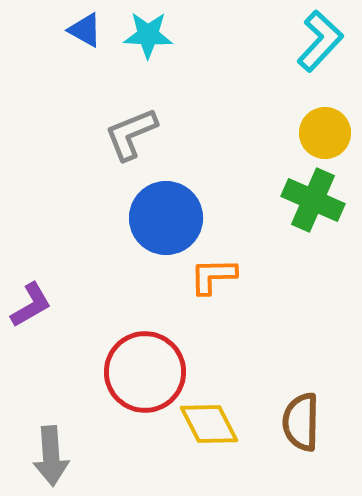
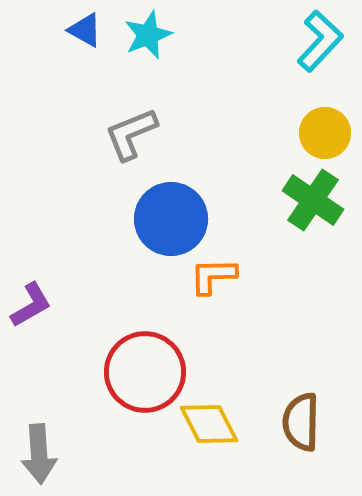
cyan star: rotated 24 degrees counterclockwise
green cross: rotated 10 degrees clockwise
blue circle: moved 5 px right, 1 px down
gray arrow: moved 12 px left, 2 px up
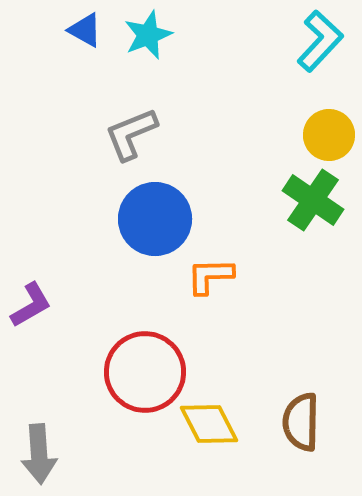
yellow circle: moved 4 px right, 2 px down
blue circle: moved 16 px left
orange L-shape: moved 3 px left
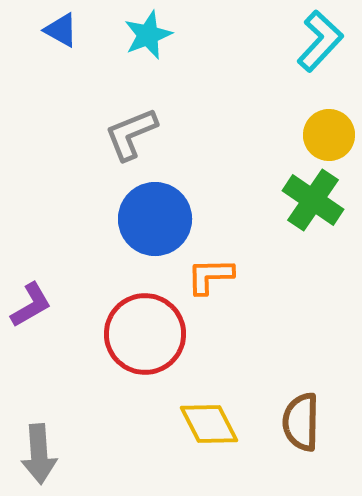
blue triangle: moved 24 px left
red circle: moved 38 px up
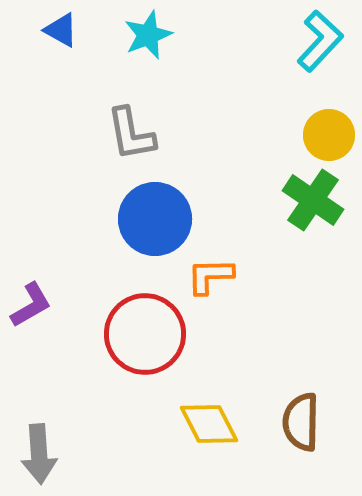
gray L-shape: rotated 78 degrees counterclockwise
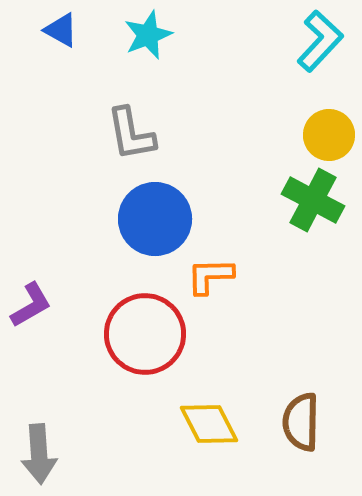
green cross: rotated 6 degrees counterclockwise
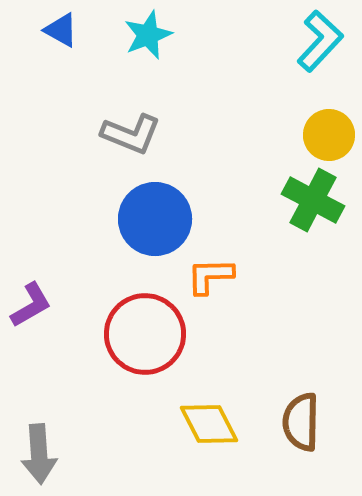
gray L-shape: rotated 58 degrees counterclockwise
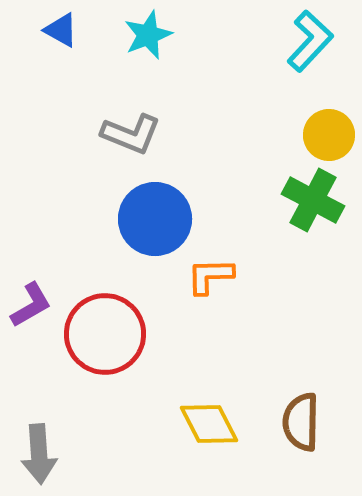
cyan L-shape: moved 10 px left
red circle: moved 40 px left
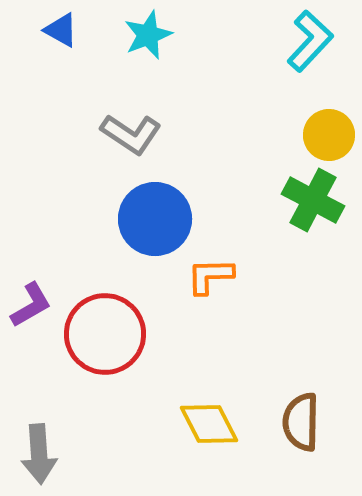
gray L-shape: rotated 12 degrees clockwise
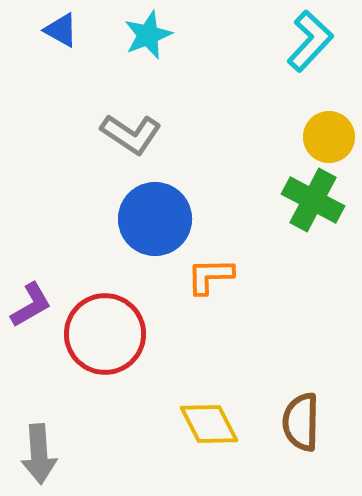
yellow circle: moved 2 px down
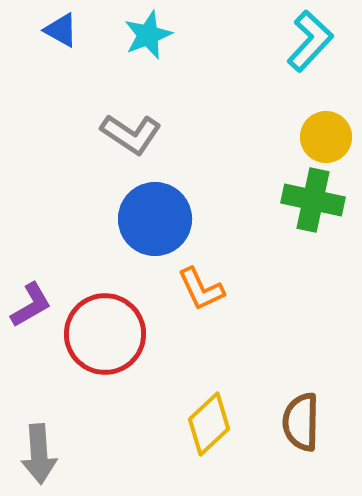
yellow circle: moved 3 px left
green cross: rotated 16 degrees counterclockwise
orange L-shape: moved 9 px left, 13 px down; rotated 114 degrees counterclockwise
yellow diamond: rotated 74 degrees clockwise
